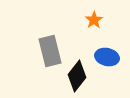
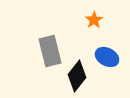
blue ellipse: rotated 15 degrees clockwise
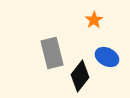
gray rectangle: moved 2 px right, 2 px down
black diamond: moved 3 px right
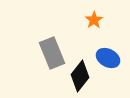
gray rectangle: rotated 8 degrees counterclockwise
blue ellipse: moved 1 px right, 1 px down
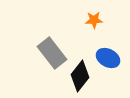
orange star: rotated 30 degrees clockwise
gray rectangle: rotated 16 degrees counterclockwise
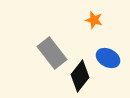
orange star: rotated 18 degrees clockwise
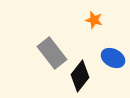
blue ellipse: moved 5 px right
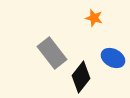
orange star: moved 2 px up
black diamond: moved 1 px right, 1 px down
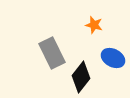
orange star: moved 7 px down
gray rectangle: rotated 12 degrees clockwise
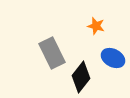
orange star: moved 2 px right, 1 px down
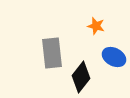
gray rectangle: rotated 20 degrees clockwise
blue ellipse: moved 1 px right, 1 px up
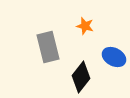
orange star: moved 11 px left
gray rectangle: moved 4 px left, 6 px up; rotated 8 degrees counterclockwise
